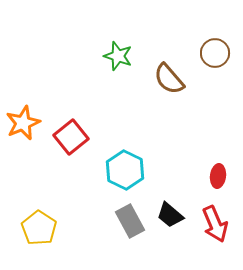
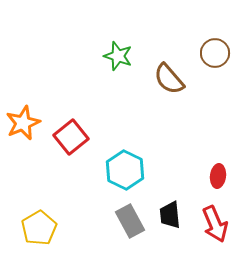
black trapezoid: rotated 44 degrees clockwise
yellow pentagon: rotated 8 degrees clockwise
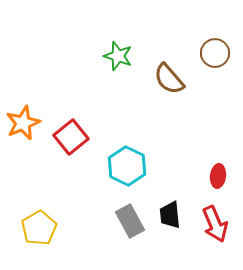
cyan hexagon: moved 2 px right, 4 px up
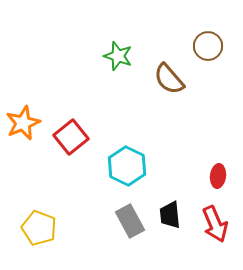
brown circle: moved 7 px left, 7 px up
yellow pentagon: rotated 20 degrees counterclockwise
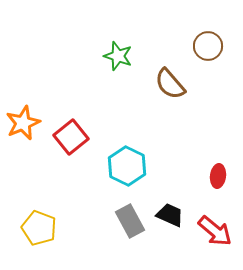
brown semicircle: moved 1 px right, 5 px down
black trapezoid: rotated 120 degrees clockwise
red arrow: moved 7 px down; rotated 27 degrees counterclockwise
